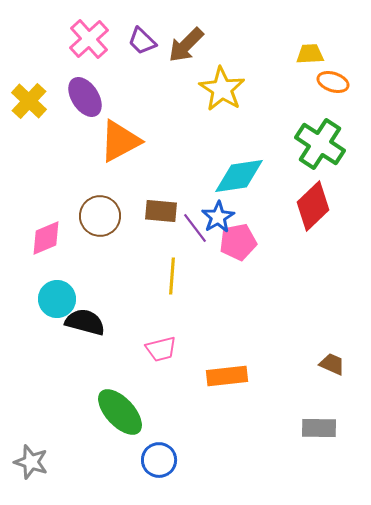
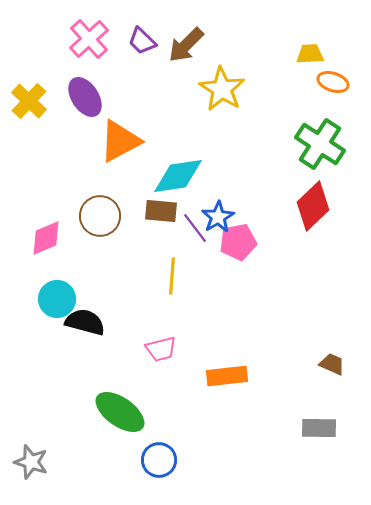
cyan diamond: moved 61 px left
green ellipse: rotated 12 degrees counterclockwise
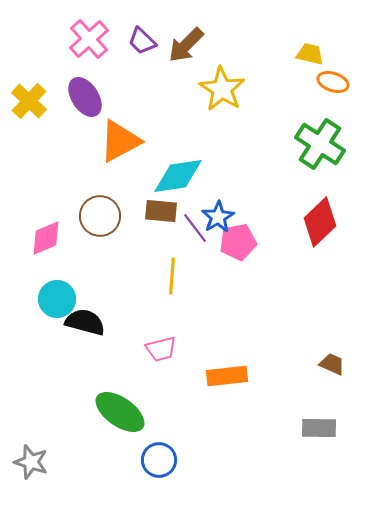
yellow trapezoid: rotated 16 degrees clockwise
red diamond: moved 7 px right, 16 px down
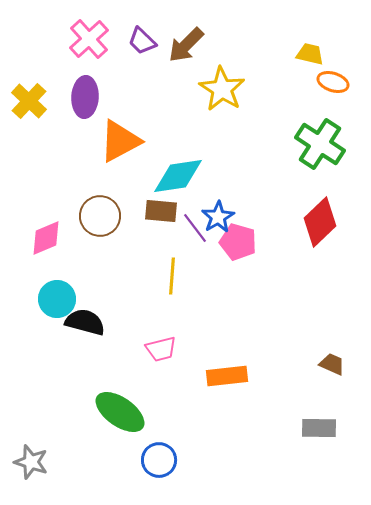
purple ellipse: rotated 36 degrees clockwise
pink pentagon: rotated 27 degrees clockwise
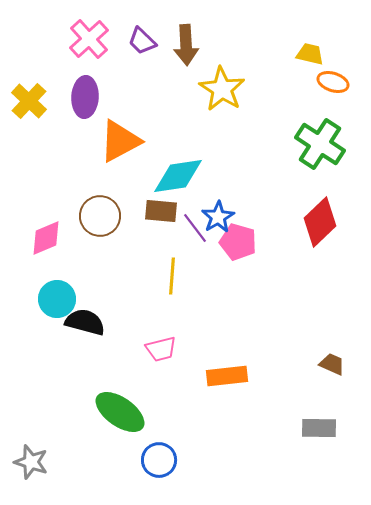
brown arrow: rotated 48 degrees counterclockwise
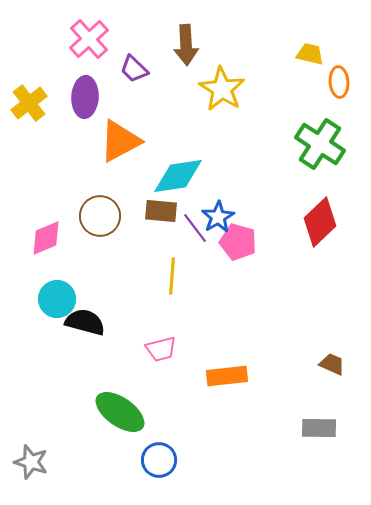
purple trapezoid: moved 8 px left, 28 px down
orange ellipse: moved 6 px right; rotated 68 degrees clockwise
yellow cross: moved 2 px down; rotated 9 degrees clockwise
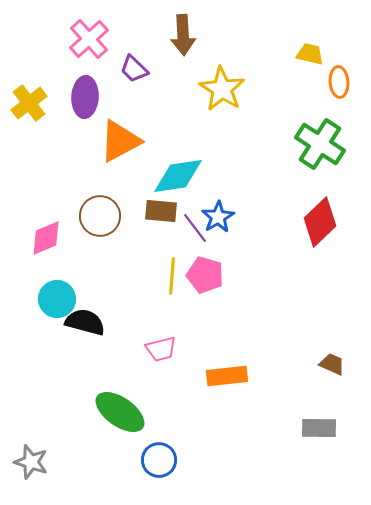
brown arrow: moved 3 px left, 10 px up
pink pentagon: moved 33 px left, 33 px down
